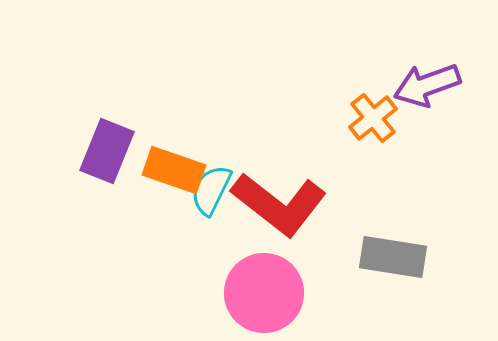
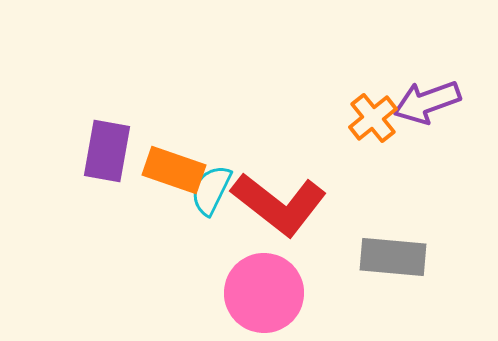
purple arrow: moved 17 px down
purple rectangle: rotated 12 degrees counterclockwise
gray rectangle: rotated 4 degrees counterclockwise
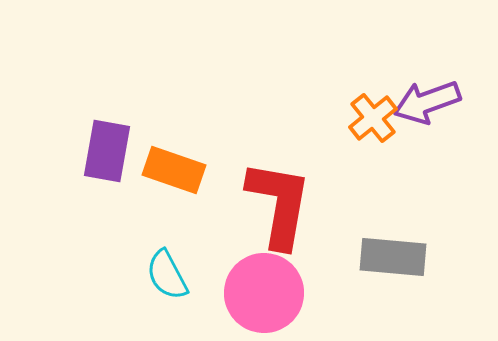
cyan semicircle: moved 44 px left, 85 px down; rotated 54 degrees counterclockwise
red L-shape: rotated 118 degrees counterclockwise
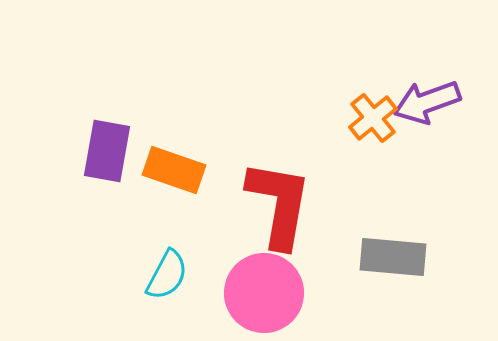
cyan semicircle: rotated 124 degrees counterclockwise
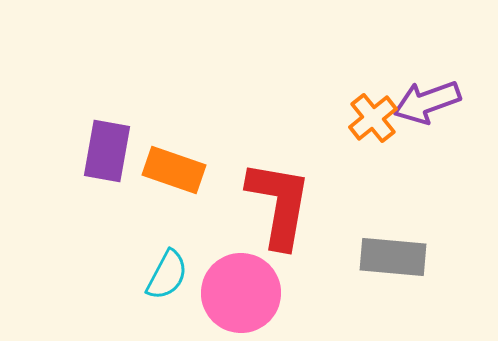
pink circle: moved 23 px left
